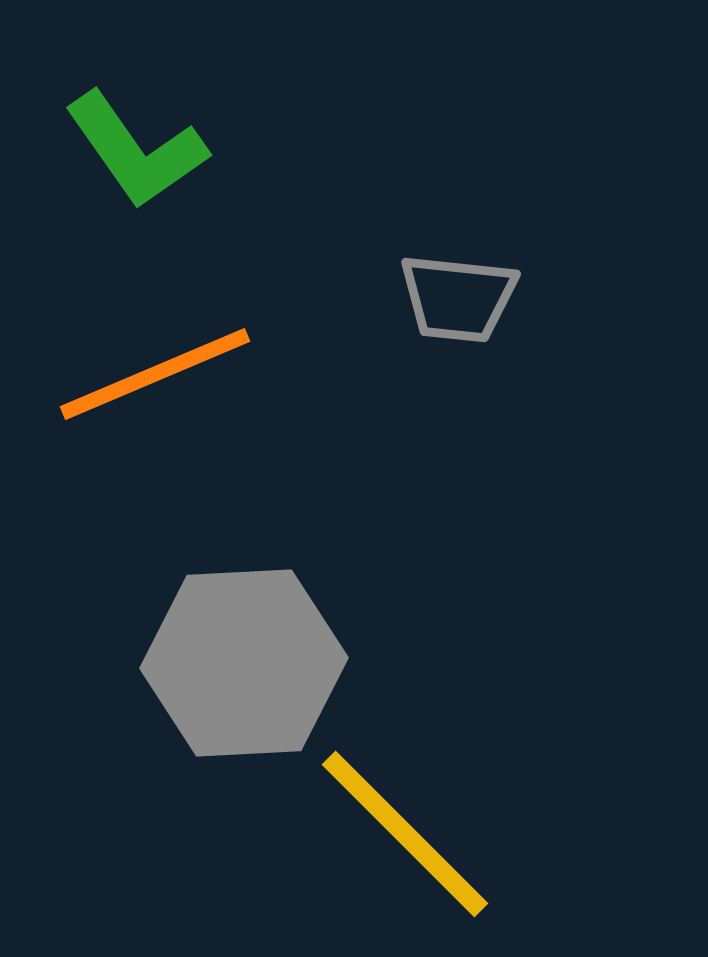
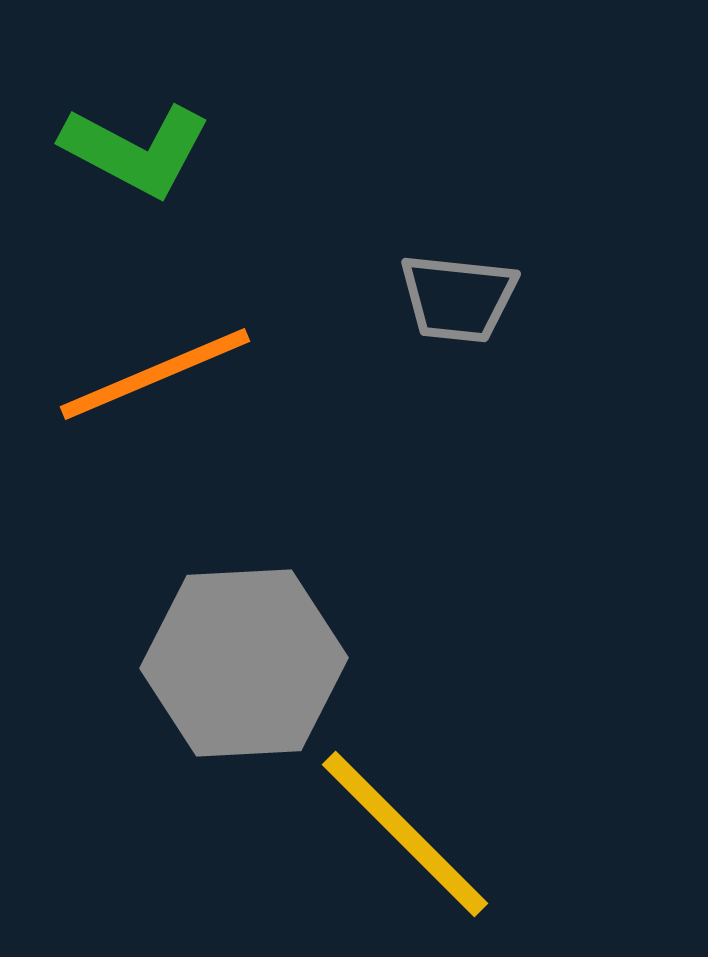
green L-shape: rotated 27 degrees counterclockwise
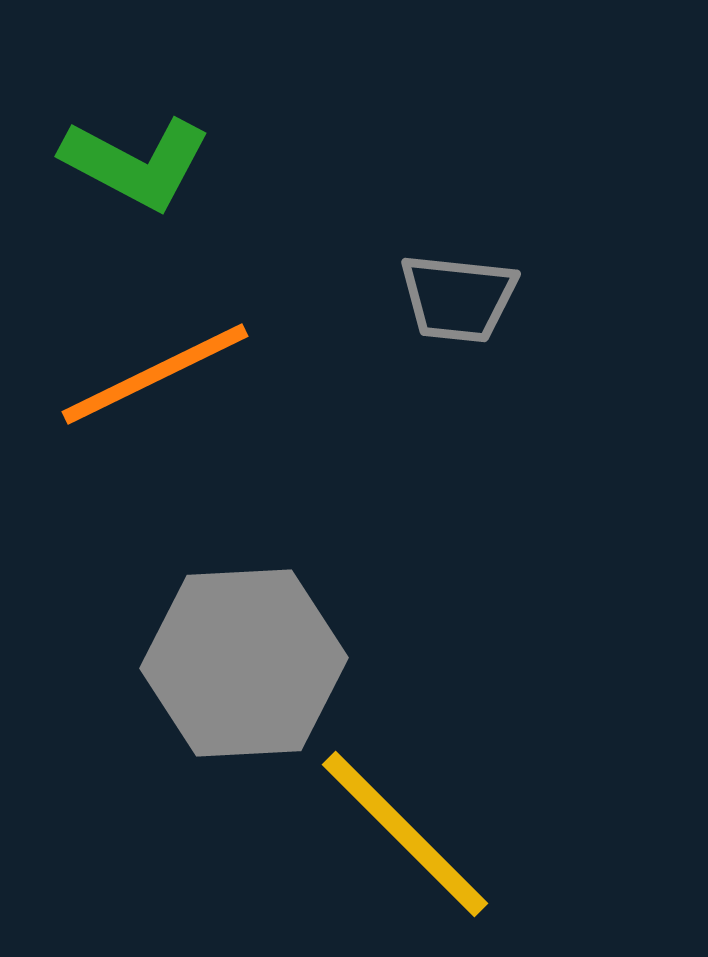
green L-shape: moved 13 px down
orange line: rotated 3 degrees counterclockwise
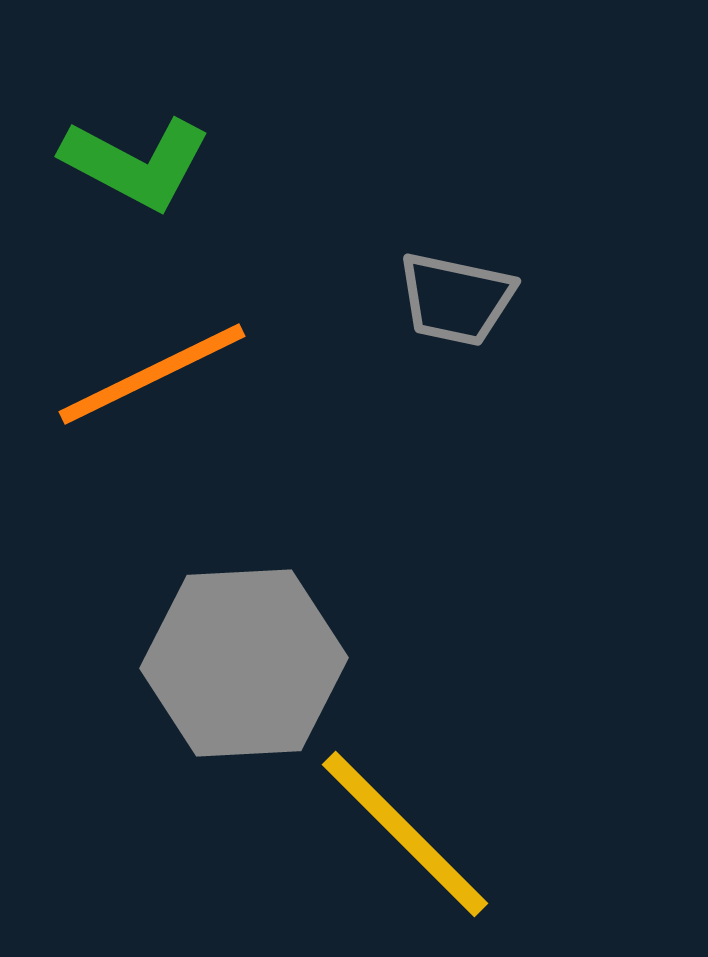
gray trapezoid: moved 2 px left, 1 px down; rotated 6 degrees clockwise
orange line: moved 3 px left
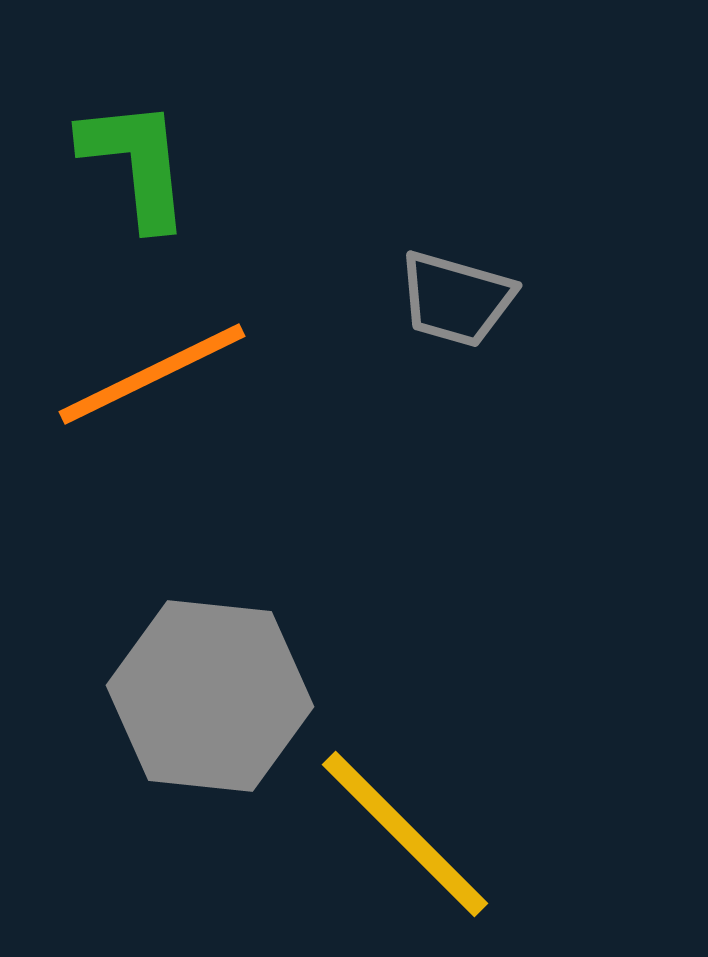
green L-shape: rotated 124 degrees counterclockwise
gray trapezoid: rotated 4 degrees clockwise
gray hexagon: moved 34 px left, 33 px down; rotated 9 degrees clockwise
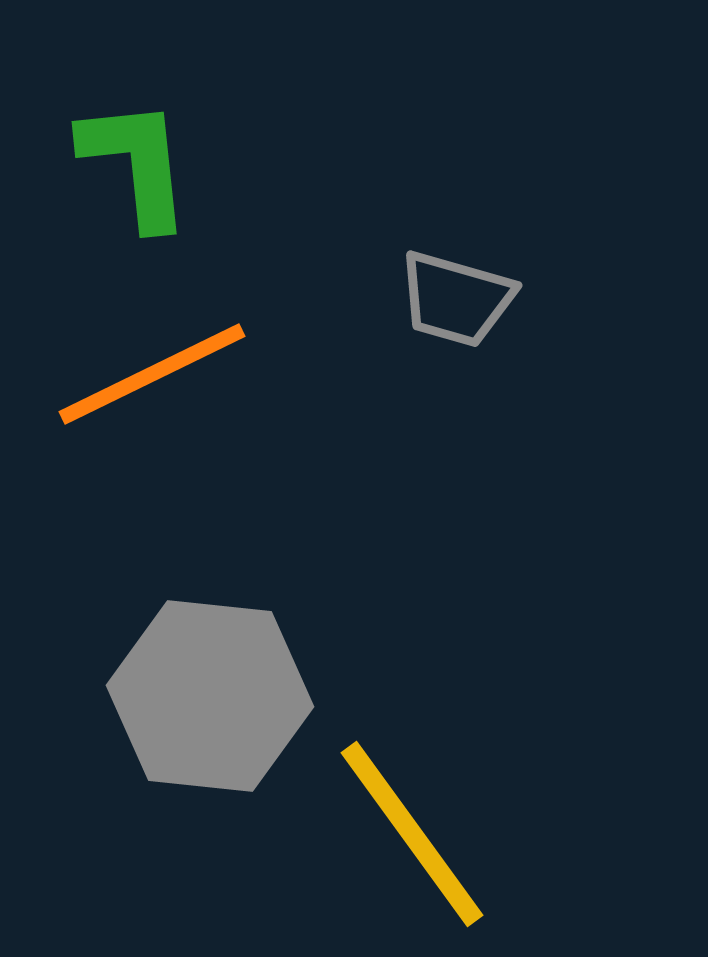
yellow line: moved 7 px right; rotated 9 degrees clockwise
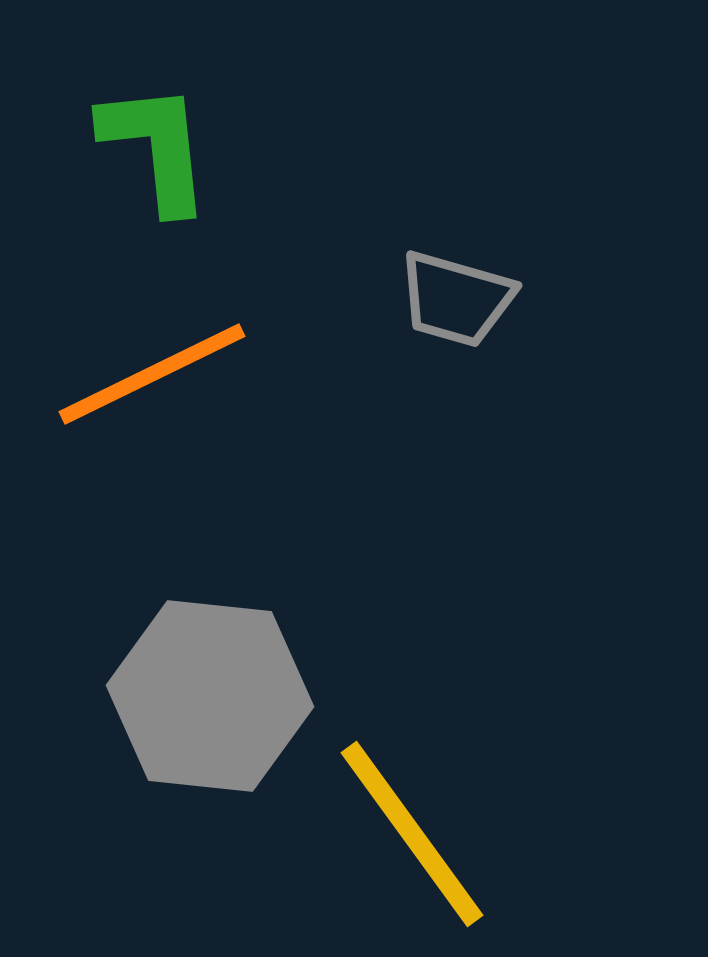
green L-shape: moved 20 px right, 16 px up
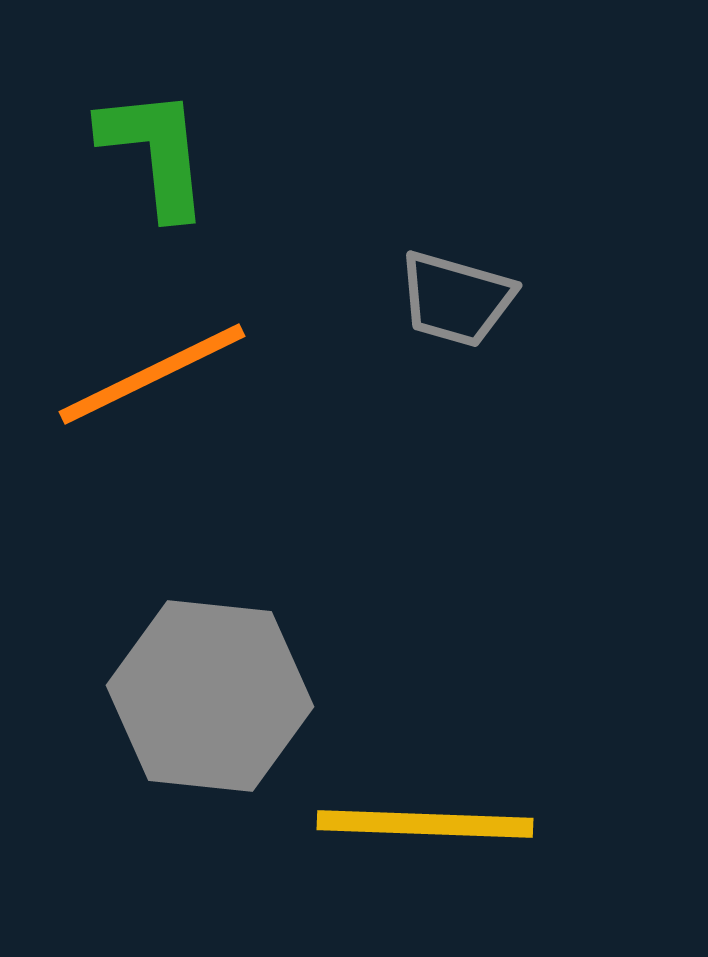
green L-shape: moved 1 px left, 5 px down
yellow line: moved 13 px right, 10 px up; rotated 52 degrees counterclockwise
